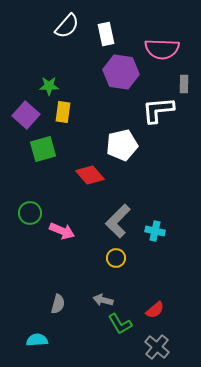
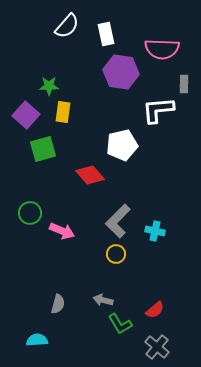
yellow circle: moved 4 px up
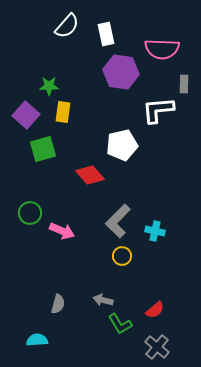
yellow circle: moved 6 px right, 2 px down
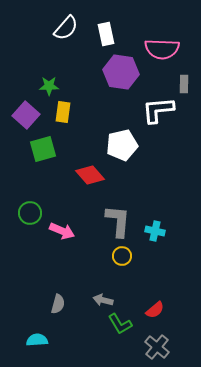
white semicircle: moved 1 px left, 2 px down
gray L-shape: rotated 140 degrees clockwise
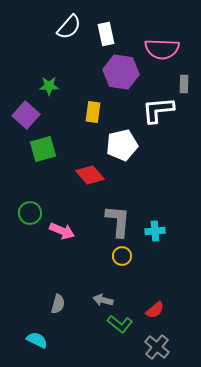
white semicircle: moved 3 px right, 1 px up
yellow rectangle: moved 30 px right
cyan cross: rotated 18 degrees counterclockwise
green L-shape: rotated 20 degrees counterclockwise
cyan semicircle: rotated 30 degrees clockwise
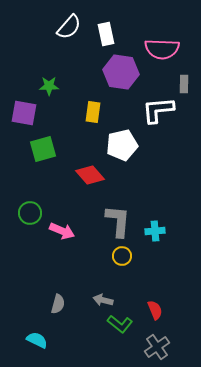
purple square: moved 2 px left, 2 px up; rotated 32 degrees counterclockwise
red semicircle: rotated 72 degrees counterclockwise
gray cross: rotated 15 degrees clockwise
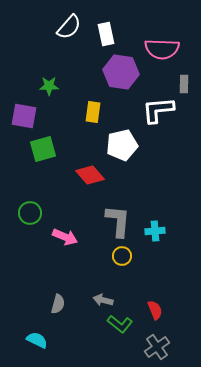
purple square: moved 3 px down
pink arrow: moved 3 px right, 6 px down
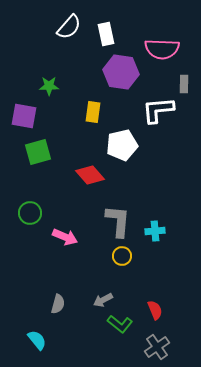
green square: moved 5 px left, 3 px down
gray arrow: rotated 42 degrees counterclockwise
cyan semicircle: rotated 25 degrees clockwise
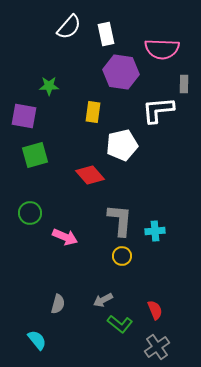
green square: moved 3 px left, 3 px down
gray L-shape: moved 2 px right, 1 px up
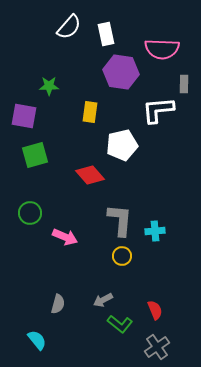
yellow rectangle: moved 3 px left
